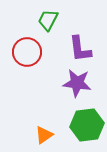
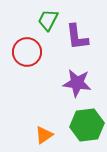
purple L-shape: moved 3 px left, 12 px up
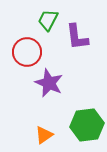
purple star: moved 28 px left; rotated 16 degrees clockwise
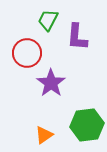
purple L-shape: rotated 12 degrees clockwise
red circle: moved 1 px down
purple star: moved 2 px right; rotated 12 degrees clockwise
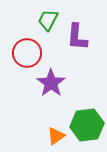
orange triangle: moved 12 px right, 1 px down
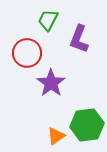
purple L-shape: moved 2 px right, 2 px down; rotated 16 degrees clockwise
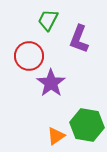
red circle: moved 2 px right, 3 px down
green hexagon: rotated 16 degrees clockwise
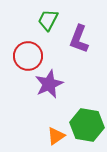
red circle: moved 1 px left
purple star: moved 2 px left, 1 px down; rotated 12 degrees clockwise
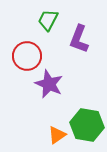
red circle: moved 1 px left
purple star: rotated 24 degrees counterclockwise
orange triangle: moved 1 px right, 1 px up
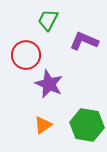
purple L-shape: moved 5 px right, 2 px down; rotated 92 degrees clockwise
red circle: moved 1 px left, 1 px up
orange triangle: moved 14 px left, 10 px up
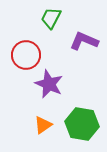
green trapezoid: moved 3 px right, 2 px up
green hexagon: moved 5 px left, 1 px up
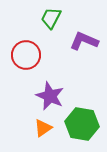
purple star: moved 1 px right, 12 px down
orange triangle: moved 3 px down
